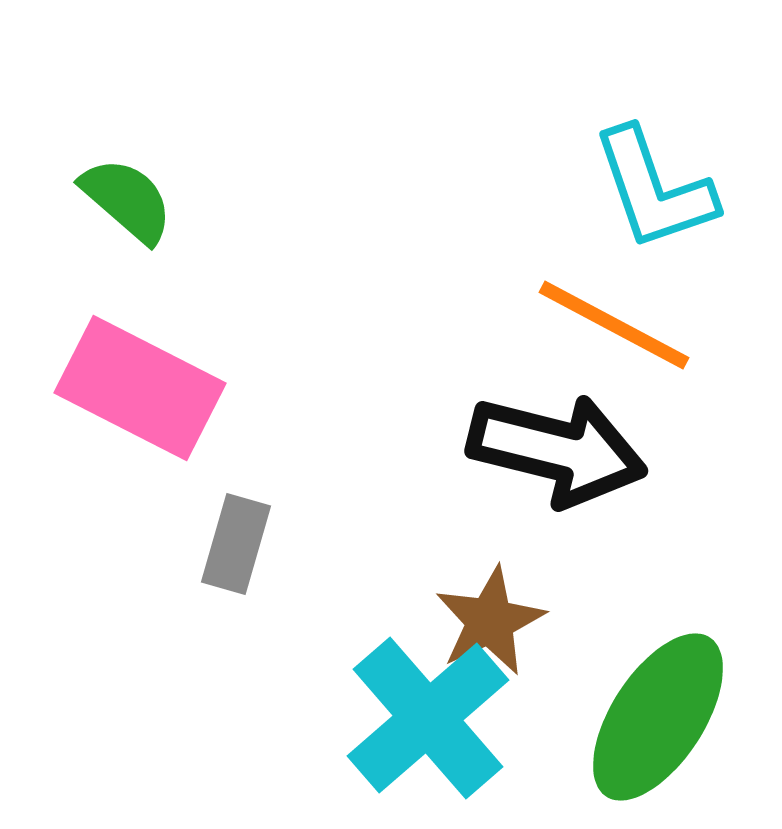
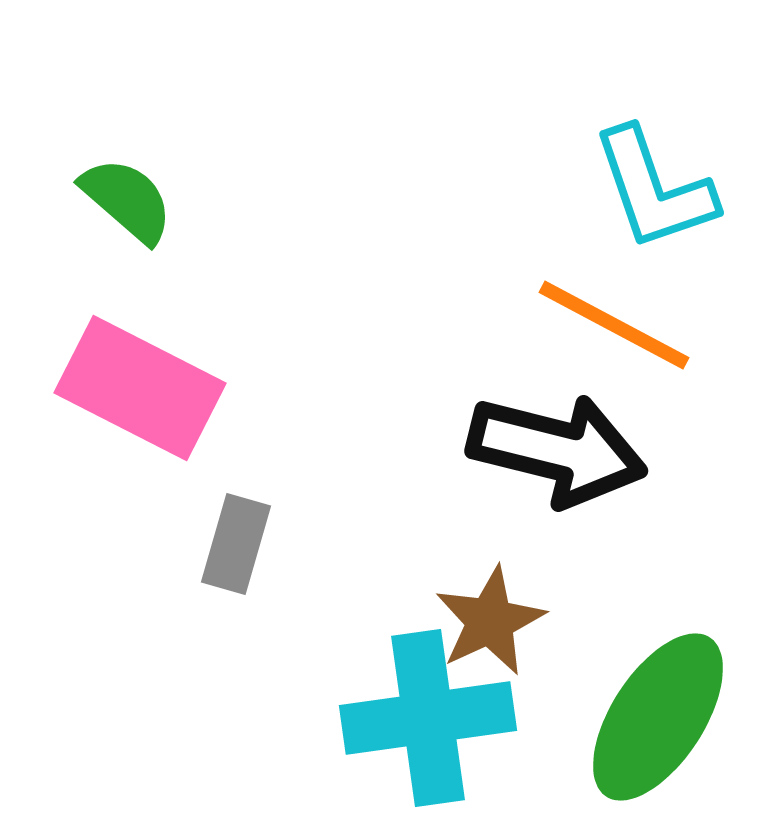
cyan cross: rotated 33 degrees clockwise
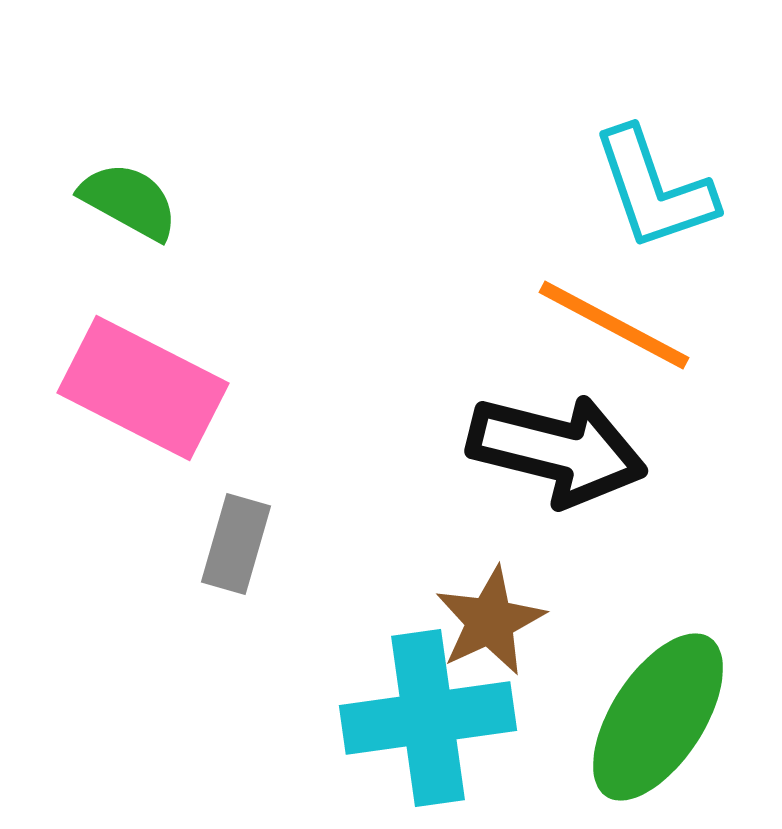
green semicircle: moved 2 px right, 1 px down; rotated 12 degrees counterclockwise
pink rectangle: moved 3 px right
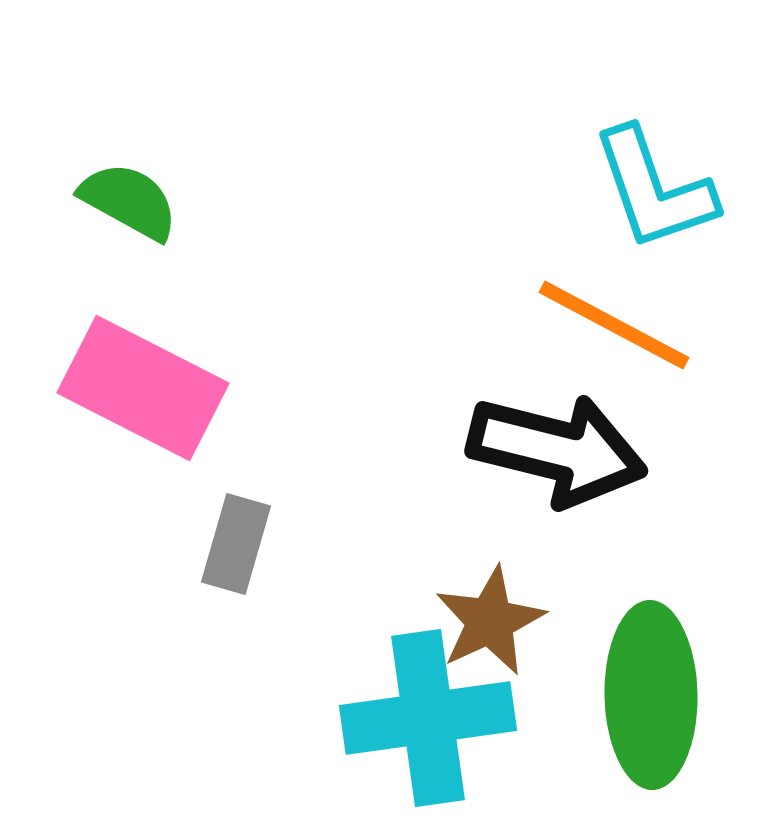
green ellipse: moved 7 px left, 22 px up; rotated 34 degrees counterclockwise
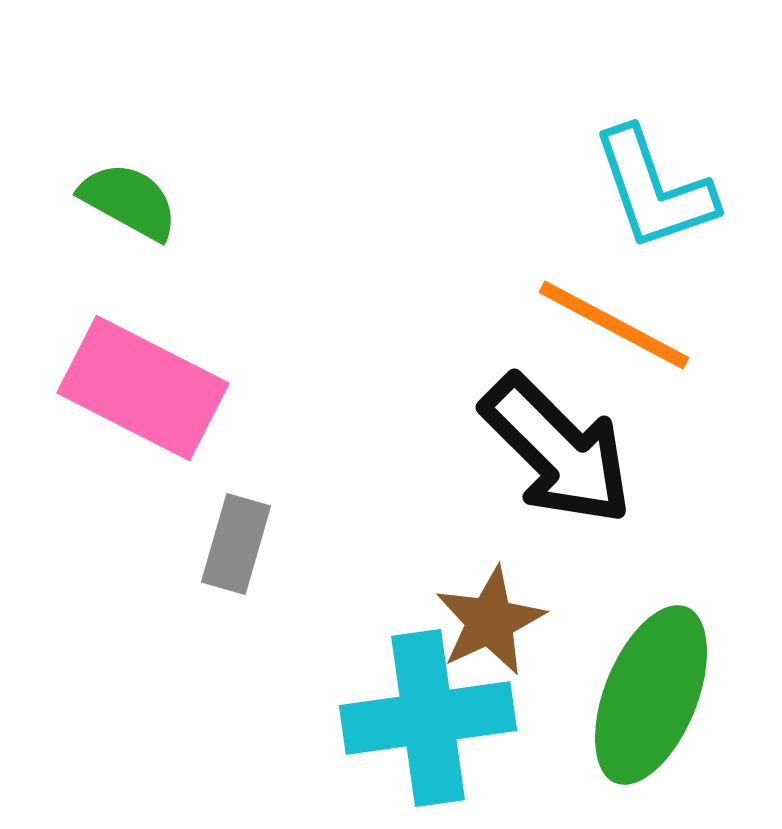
black arrow: rotated 31 degrees clockwise
green ellipse: rotated 23 degrees clockwise
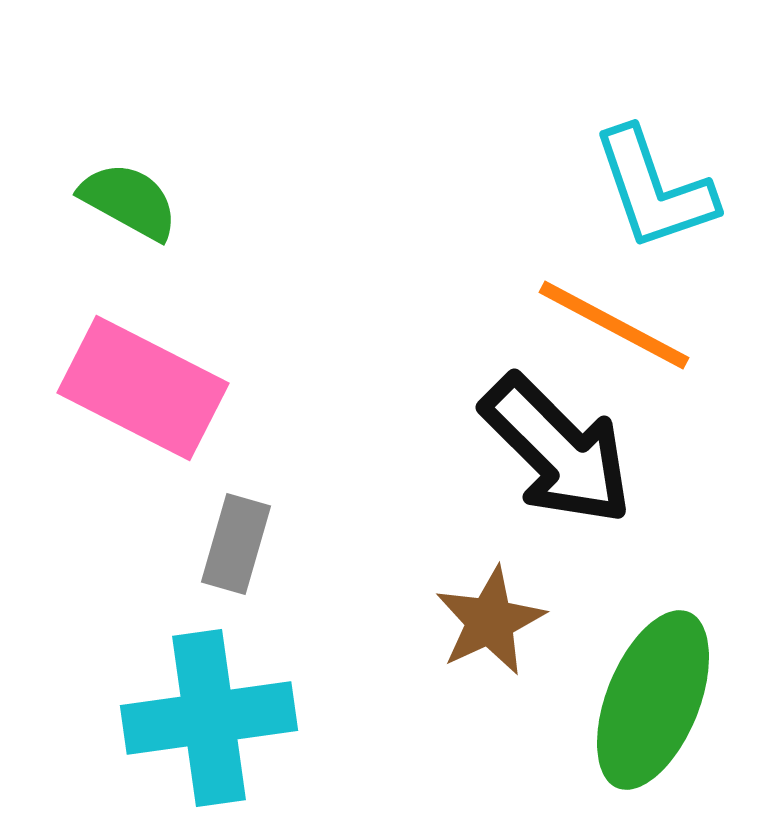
green ellipse: moved 2 px right, 5 px down
cyan cross: moved 219 px left
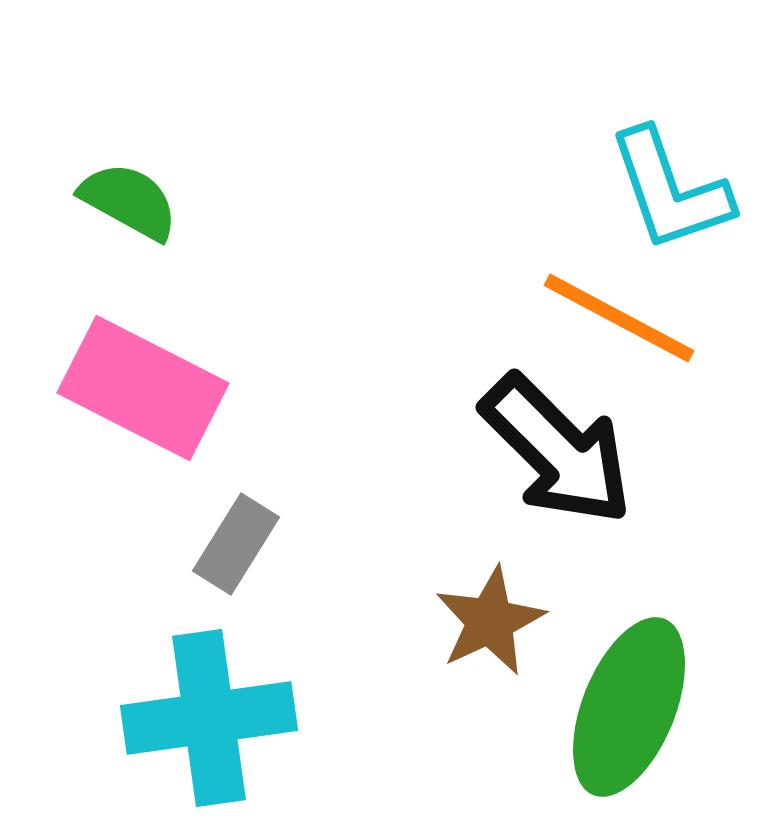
cyan L-shape: moved 16 px right, 1 px down
orange line: moved 5 px right, 7 px up
gray rectangle: rotated 16 degrees clockwise
green ellipse: moved 24 px left, 7 px down
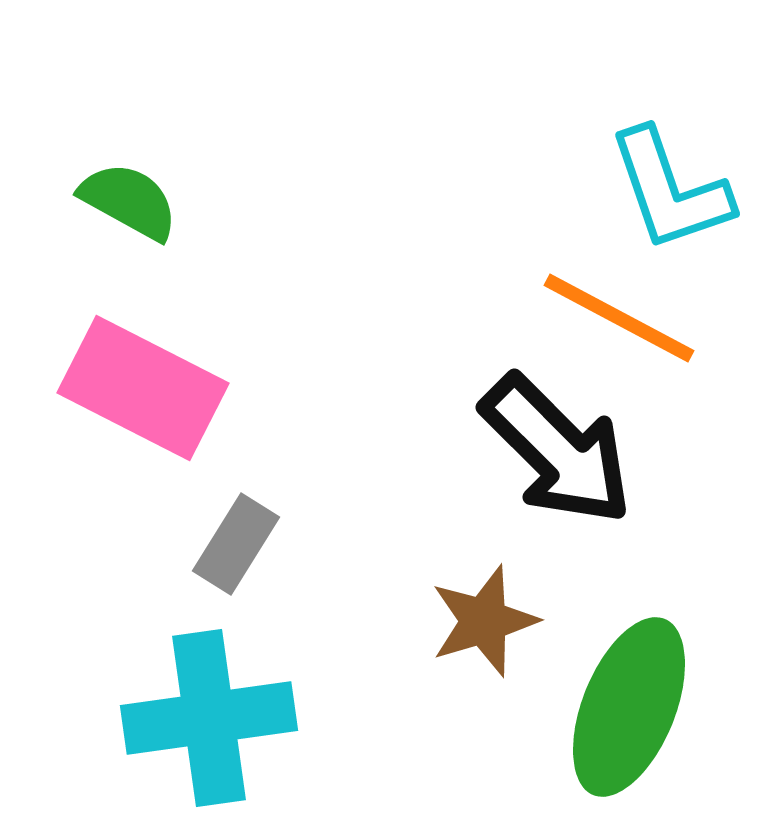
brown star: moved 6 px left; rotated 8 degrees clockwise
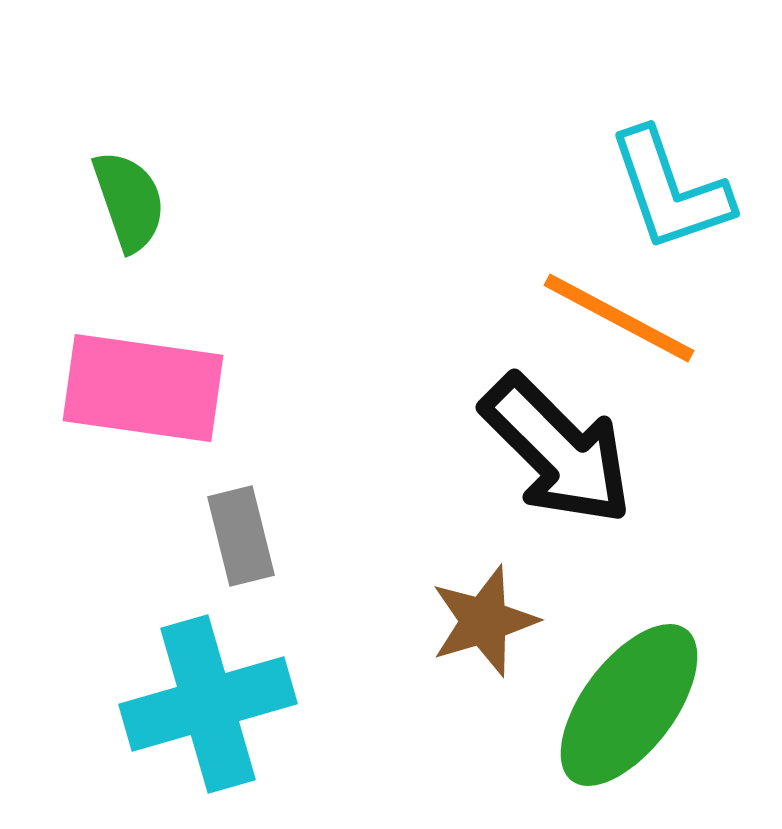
green semicircle: rotated 42 degrees clockwise
pink rectangle: rotated 19 degrees counterclockwise
gray rectangle: moved 5 px right, 8 px up; rotated 46 degrees counterclockwise
green ellipse: moved 2 px up; rotated 15 degrees clockwise
cyan cross: moved 1 px left, 14 px up; rotated 8 degrees counterclockwise
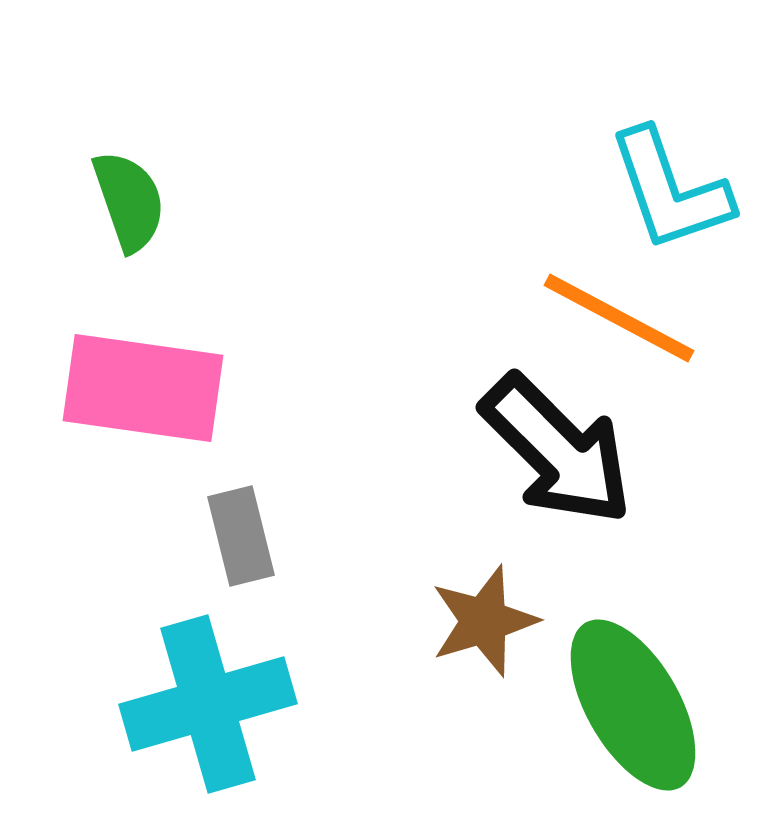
green ellipse: moved 4 px right; rotated 67 degrees counterclockwise
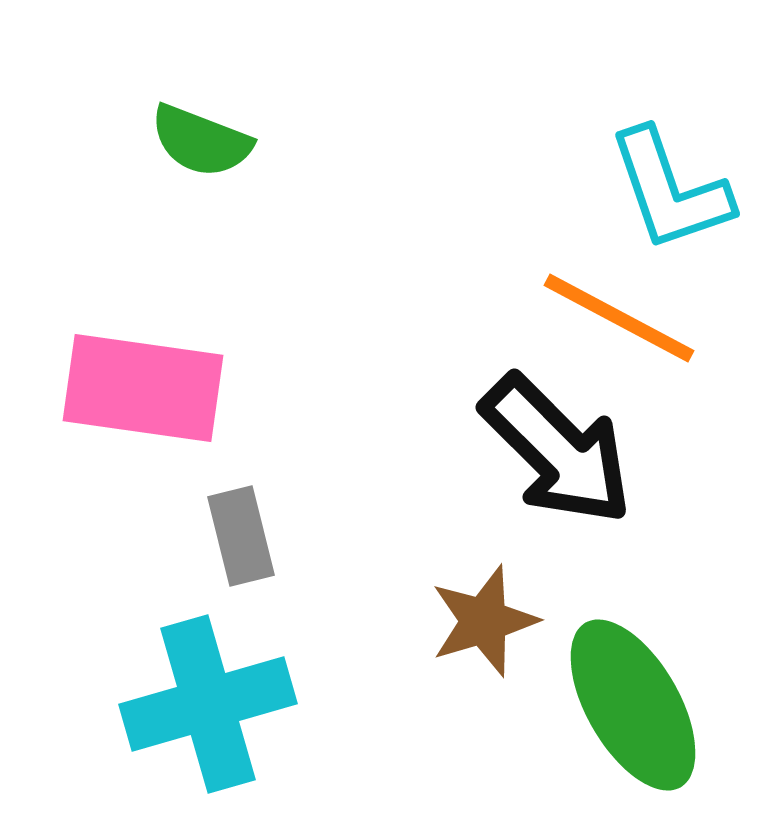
green semicircle: moved 72 px right, 60 px up; rotated 130 degrees clockwise
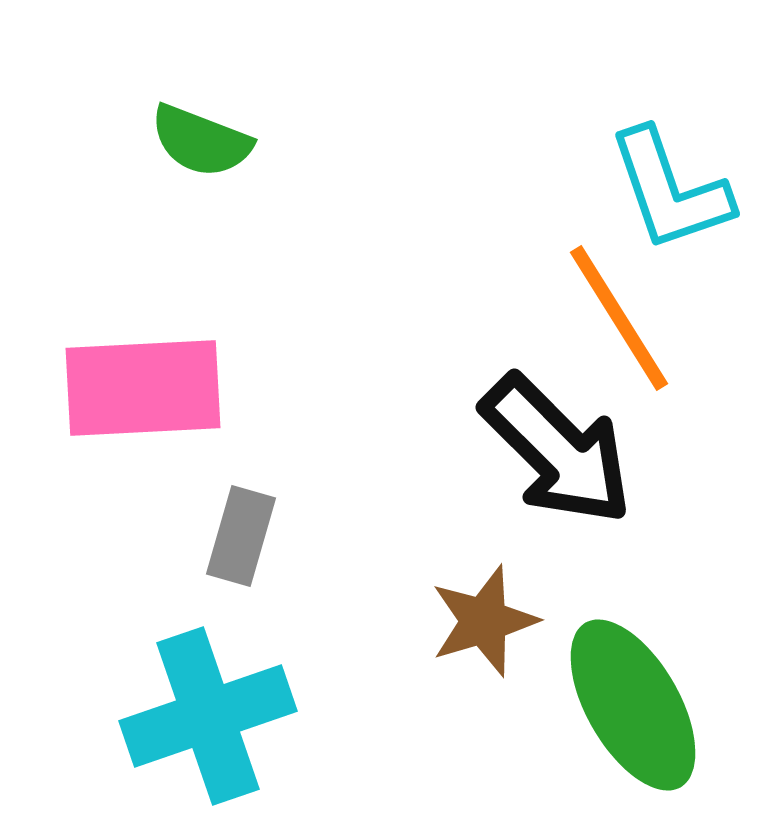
orange line: rotated 30 degrees clockwise
pink rectangle: rotated 11 degrees counterclockwise
gray rectangle: rotated 30 degrees clockwise
cyan cross: moved 12 px down; rotated 3 degrees counterclockwise
